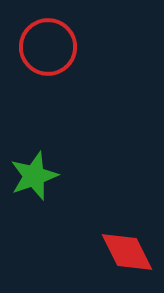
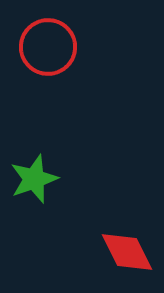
green star: moved 3 px down
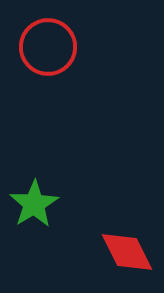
green star: moved 25 px down; rotated 12 degrees counterclockwise
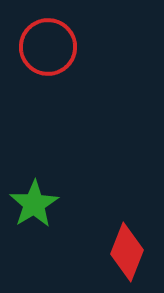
red diamond: rotated 48 degrees clockwise
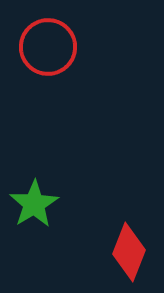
red diamond: moved 2 px right
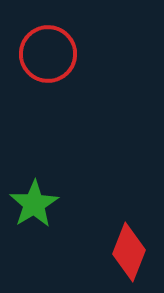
red circle: moved 7 px down
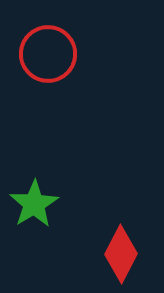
red diamond: moved 8 px left, 2 px down; rotated 6 degrees clockwise
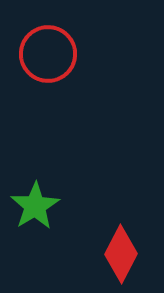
green star: moved 1 px right, 2 px down
